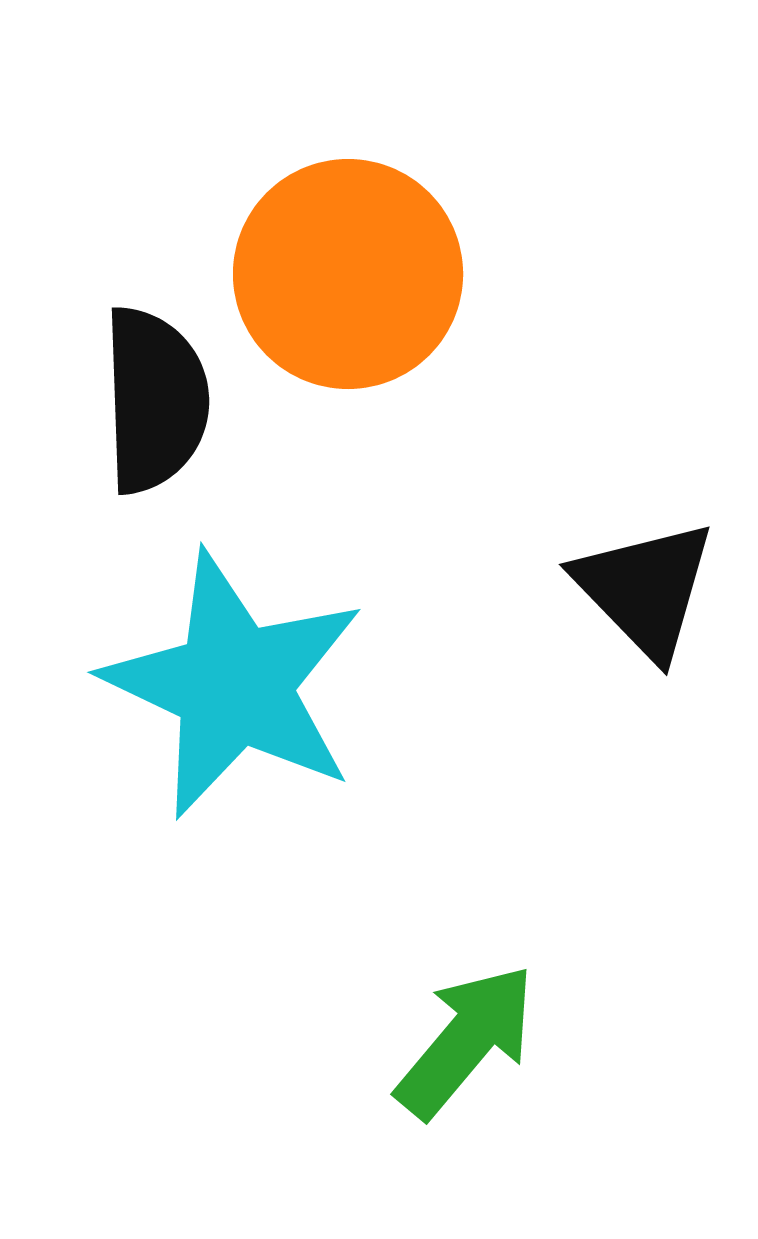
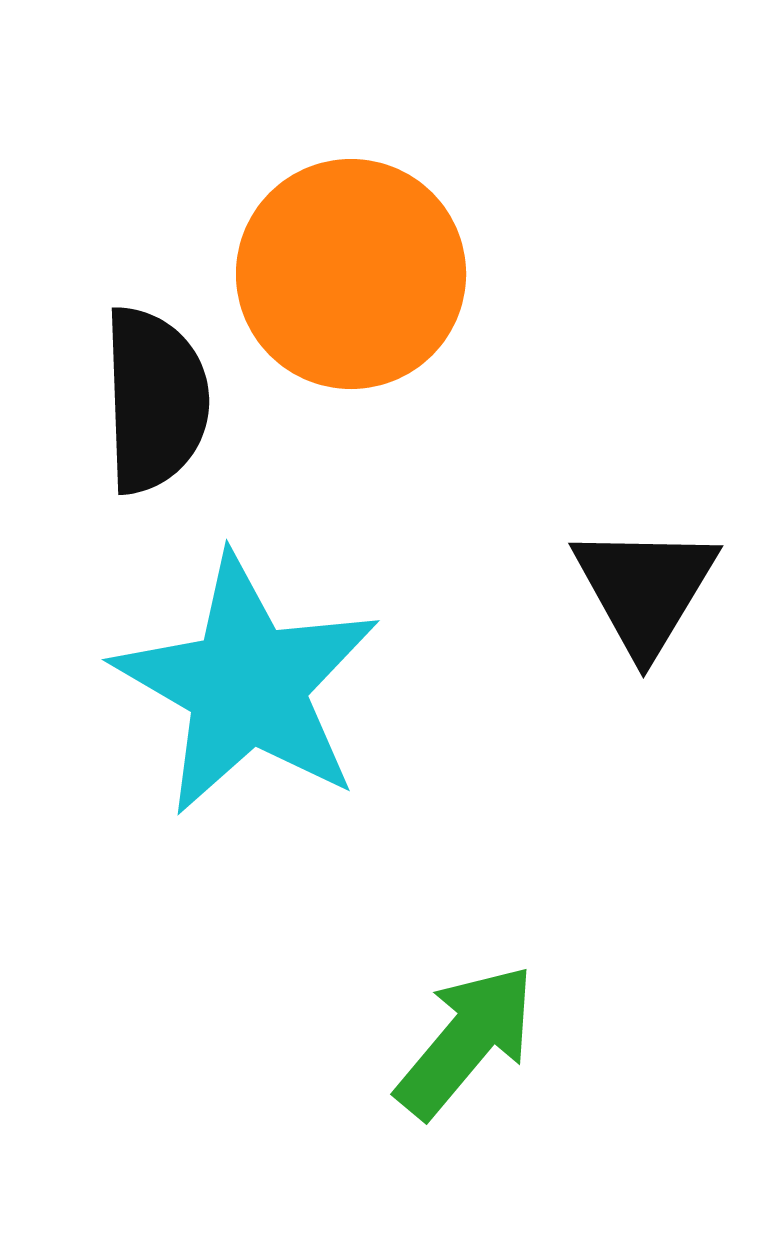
orange circle: moved 3 px right
black triangle: rotated 15 degrees clockwise
cyan star: moved 13 px right; rotated 5 degrees clockwise
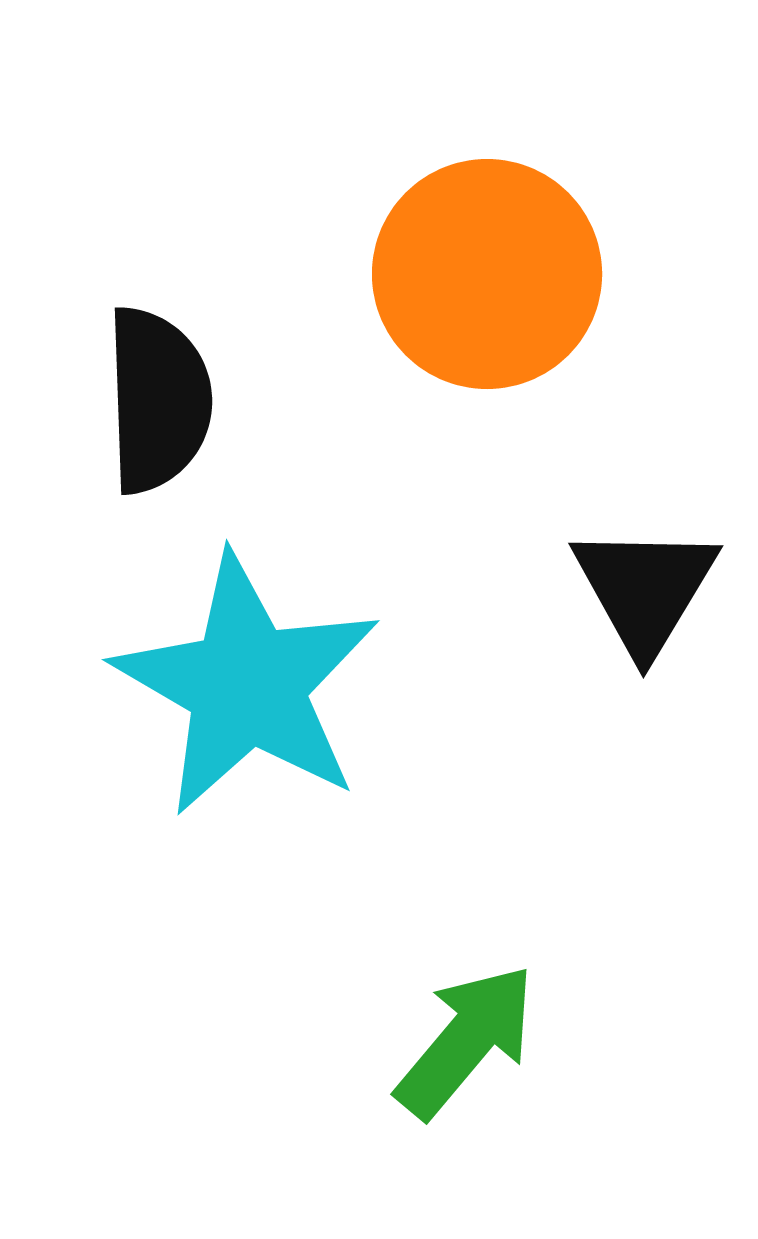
orange circle: moved 136 px right
black semicircle: moved 3 px right
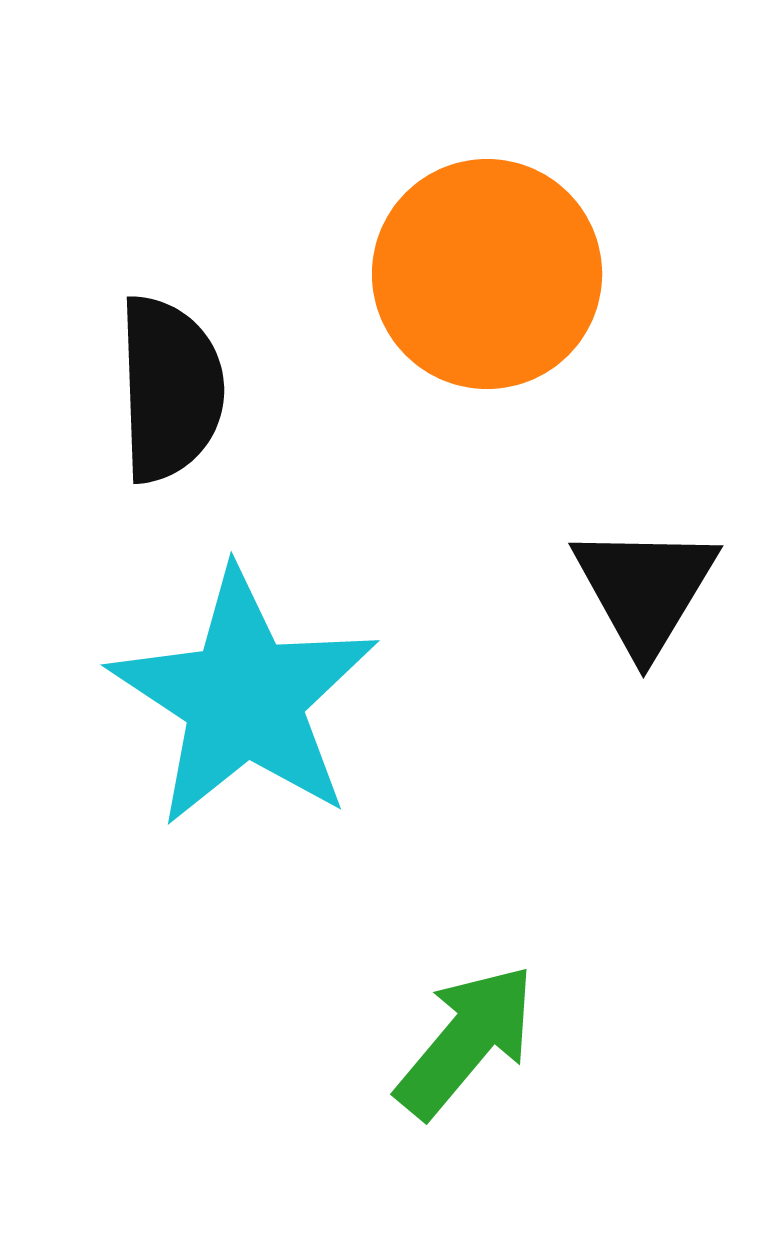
black semicircle: moved 12 px right, 11 px up
cyan star: moved 3 px left, 13 px down; rotated 3 degrees clockwise
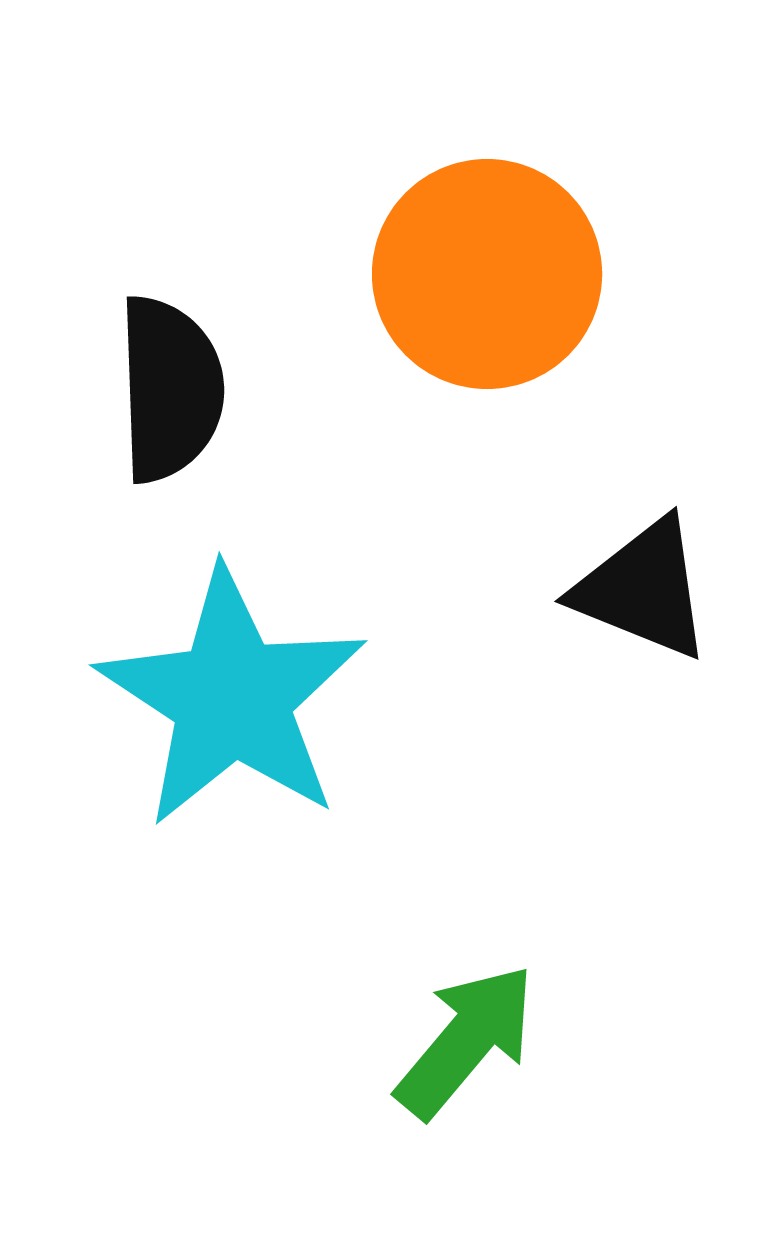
black triangle: moved 2 px left; rotated 39 degrees counterclockwise
cyan star: moved 12 px left
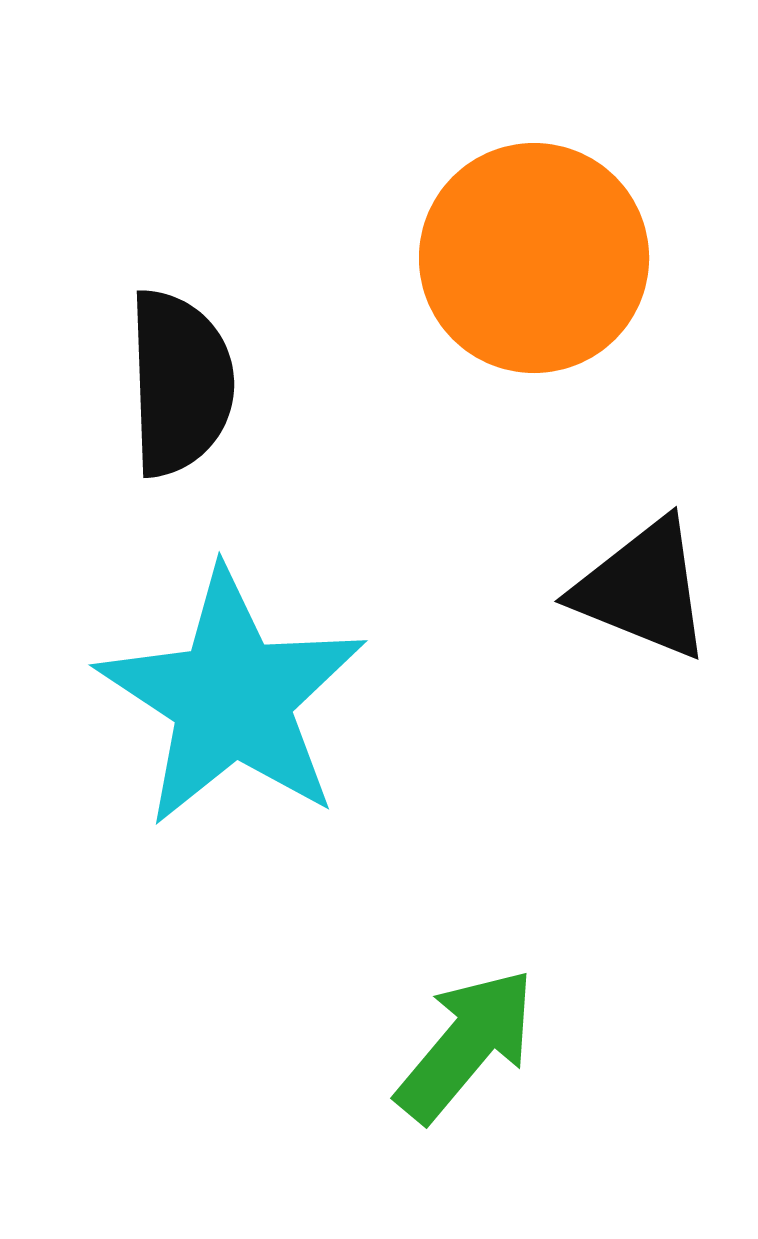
orange circle: moved 47 px right, 16 px up
black semicircle: moved 10 px right, 6 px up
green arrow: moved 4 px down
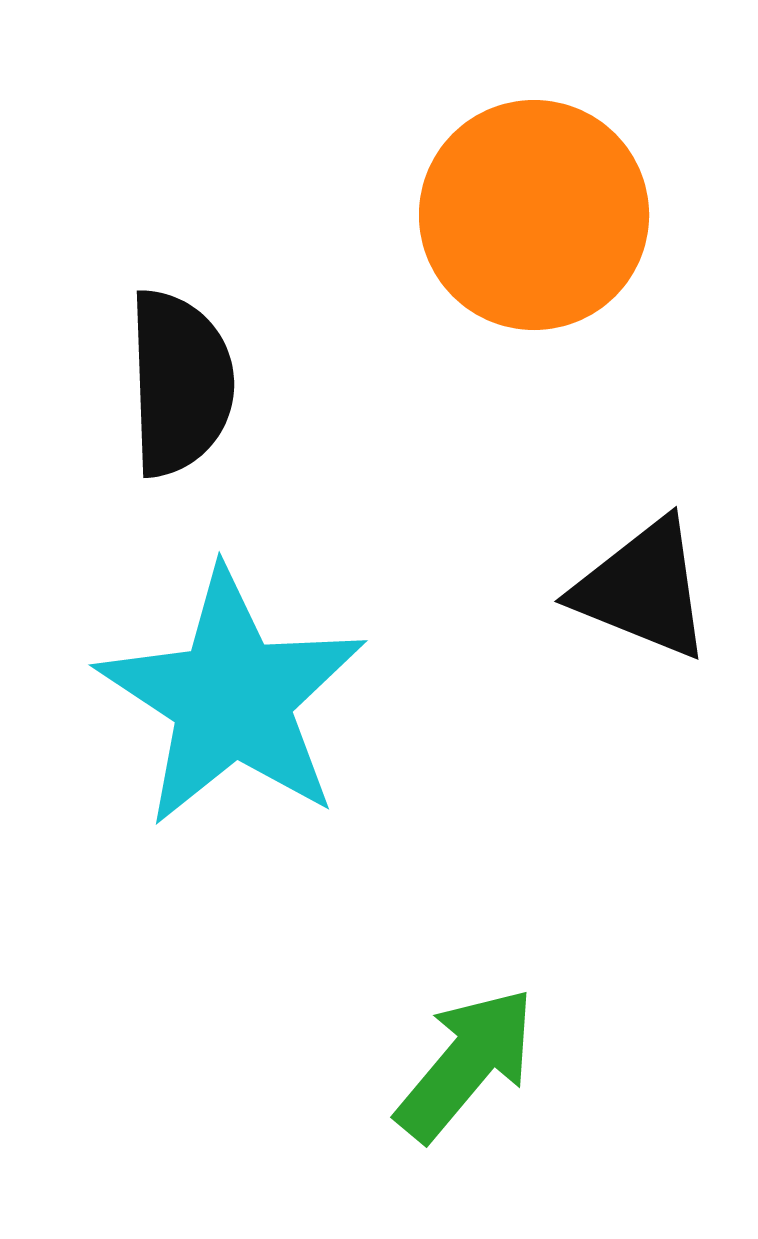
orange circle: moved 43 px up
green arrow: moved 19 px down
